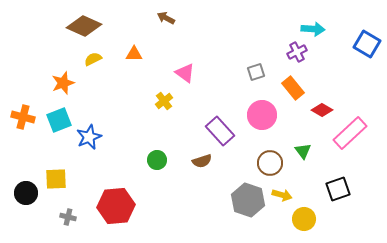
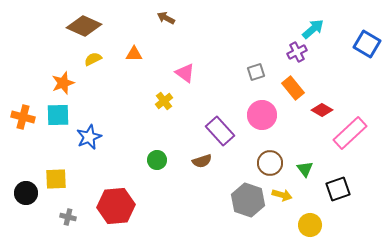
cyan arrow: rotated 45 degrees counterclockwise
cyan square: moved 1 px left, 5 px up; rotated 20 degrees clockwise
green triangle: moved 2 px right, 18 px down
yellow circle: moved 6 px right, 6 px down
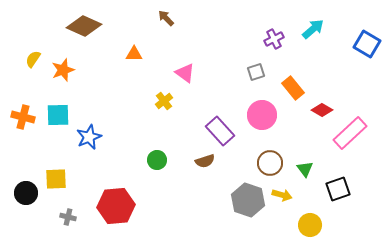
brown arrow: rotated 18 degrees clockwise
purple cross: moved 23 px left, 13 px up
yellow semicircle: moved 60 px left; rotated 30 degrees counterclockwise
orange star: moved 13 px up
brown semicircle: moved 3 px right
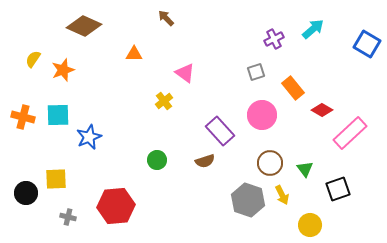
yellow arrow: rotated 48 degrees clockwise
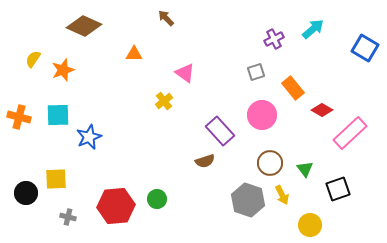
blue square: moved 2 px left, 4 px down
orange cross: moved 4 px left
green circle: moved 39 px down
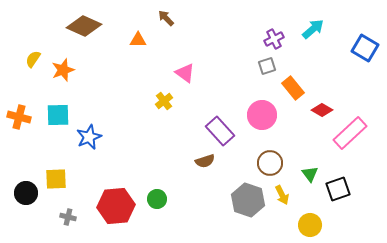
orange triangle: moved 4 px right, 14 px up
gray square: moved 11 px right, 6 px up
green triangle: moved 5 px right, 5 px down
